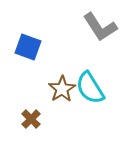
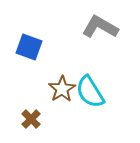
gray L-shape: rotated 153 degrees clockwise
blue square: moved 1 px right
cyan semicircle: moved 4 px down
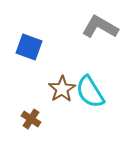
brown cross: rotated 12 degrees counterclockwise
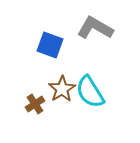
gray L-shape: moved 5 px left, 1 px down
blue square: moved 21 px right, 2 px up
brown cross: moved 4 px right, 15 px up; rotated 24 degrees clockwise
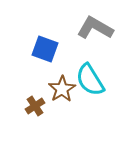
blue square: moved 5 px left, 4 px down
cyan semicircle: moved 12 px up
brown cross: moved 2 px down
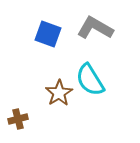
blue square: moved 3 px right, 15 px up
brown star: moved 3 px left, 4 px down
brown cross: moved 17 px left, 13 px down; rotated 18 degrees clockwise
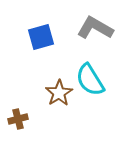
blue square: moved 7 px left, 3 px down; rotated 36 degrees counterclockwise
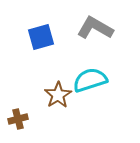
cyan semicircle: rotated 104 degrees clockwise
brown star: moved 1 px left, 2 px down
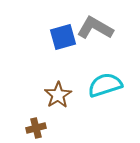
blue square: moved 22 px right
cyan semicircle: moved 15 px right, 5 px down
brown cross: moved 18 px right, 9 px down
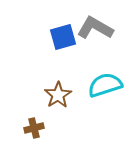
brown cross: moved 2 px left
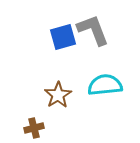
gray L-shape: moved 2 px left, 2 px down; rotated 39 degrees clockwise
cyan semicircle: rotated 12 degrees clockwise
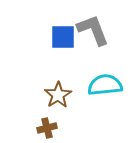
blue square: rotated 16 degrees clockwise
brown cross: moved 13 px right
